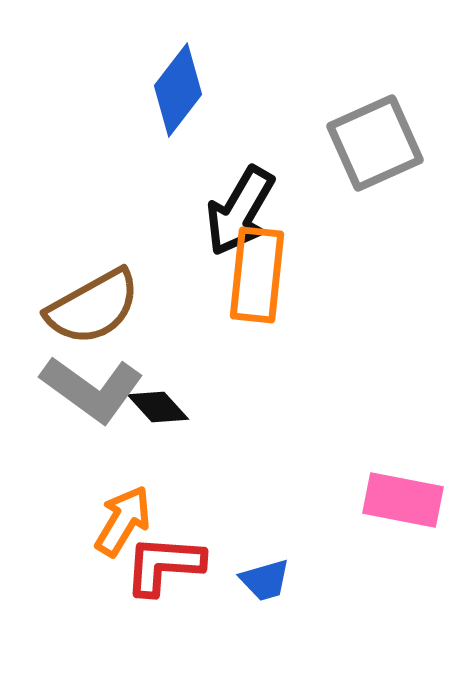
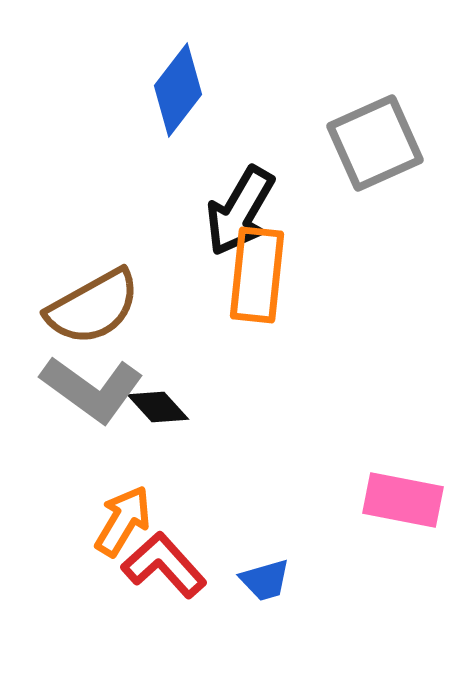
red L-shape: rotated 44 degrees clockwise
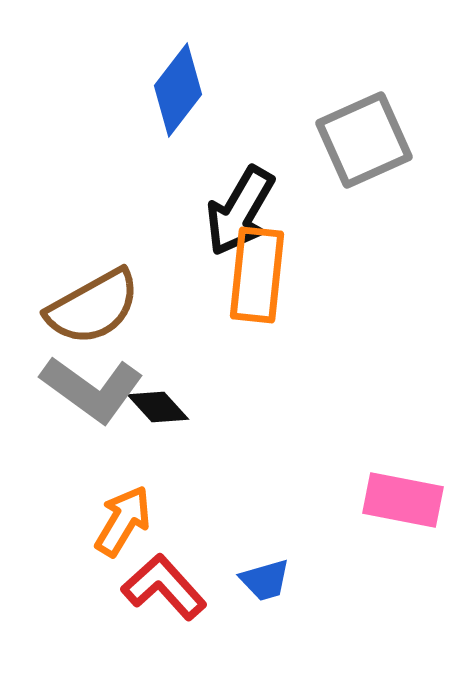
gray square: moved 11 px left, 3 px up
red L-shape: moved 22 px down
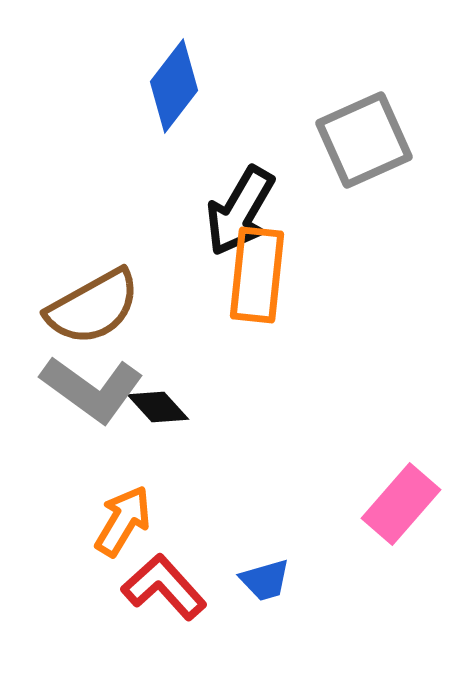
blue diamond: moved 4 px left, 4 px up
pink rectangle: moved 2 px left, 4 px down; rotated 60 degrees counterclockwise
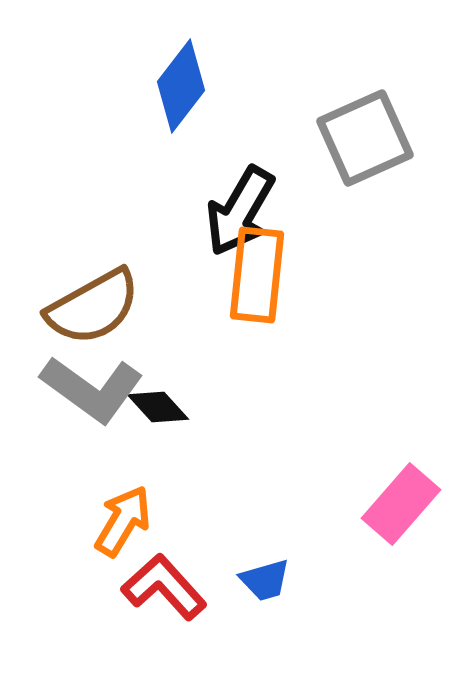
blue diamond: moved 7 px right
gray square: moved 1 px right, 2 px up
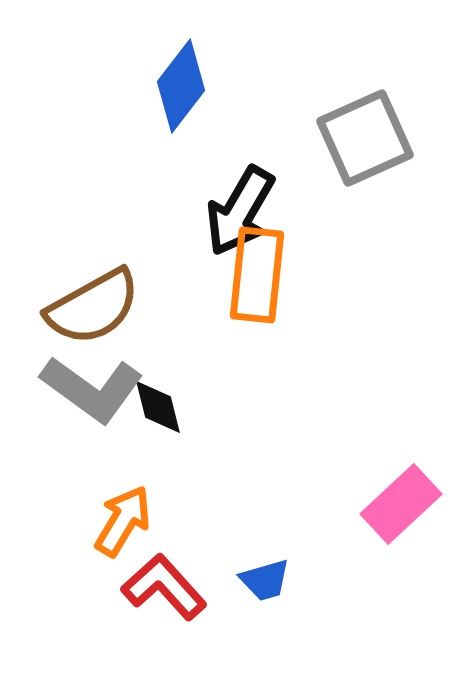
black diamond: rotated 28 degrees clockwise
pink rectangle: rotated 6 degrees clockwise
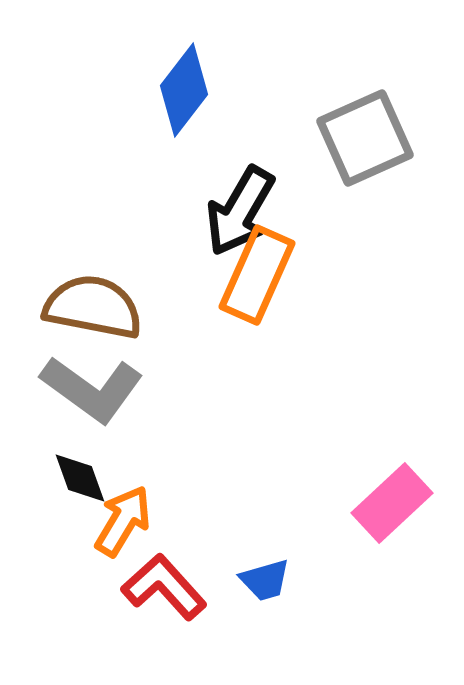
blue diamond: moved 3 px right, 4 px down
orange rectangle: rotated 18 degrees clockwise
brown semicircle: rotated 140 degrees counterclockwise
black diamond: moved 78 px left, 71 px down; rotated 6 degrees counterclockwise
pink rectangle: moved 9 px left, 1 px up
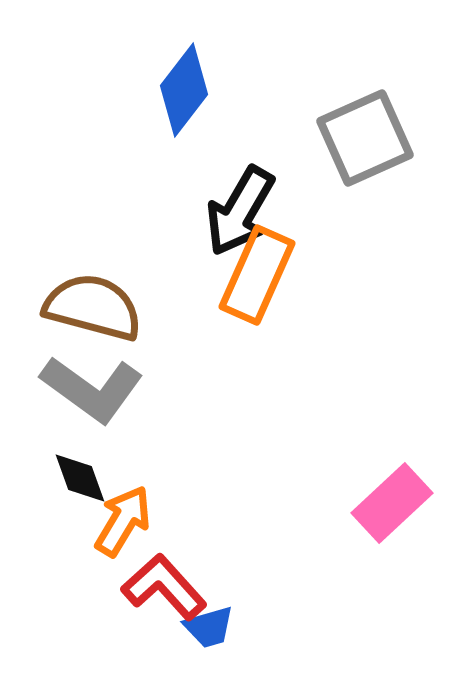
brown semicircle: rotated 4 degrees clockwise
blue trapezoid: moved 56 px left, 47 px down
